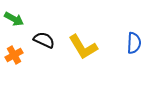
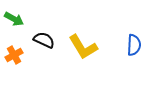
blue semicircle: moved 2 px down
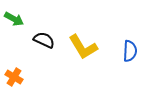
blue semicircle: moved 4 px left, 6 px down
orange cross: moved 22 px down; rotated 30 degrees counterclockwise
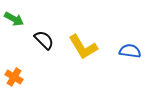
black semicircle: rotated 20 degrees clockwise
blue semicircle: rotated 85 degrees counterclockwise
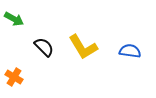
black semicircle: moved 7 px down
